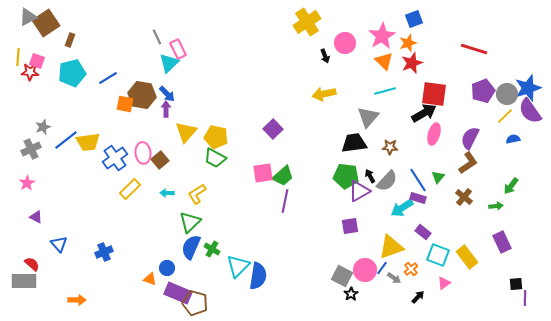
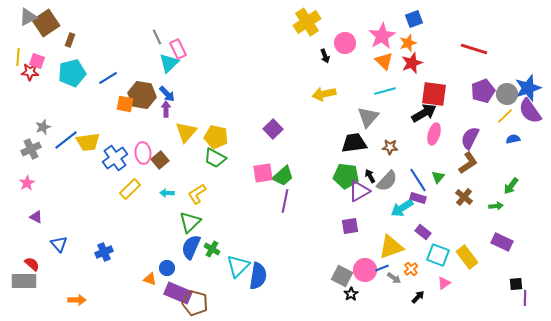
purple rectangle at (502, 242): rotated 40 degrees counterclockwise
blue line at (382, 268): rotated 32 degrees clockwise
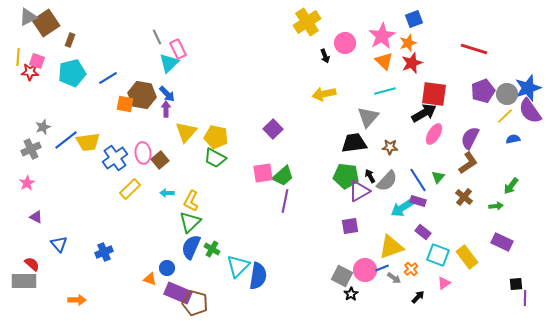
pink ellipse at (434, 134): rotated 15 degrees clockwise
yellow L-shape at (197, 194): moved 6 px left, 7 px down; rotated 30 degrees counterclockwise
purple rectangle at (418, 198): moved 3 px down
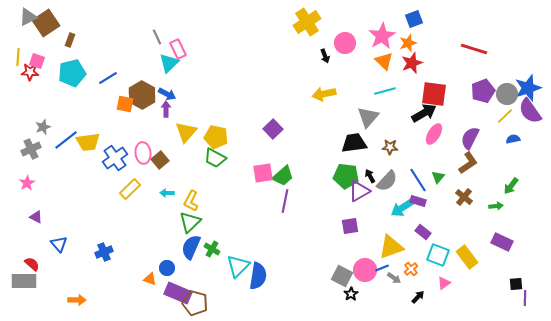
blue arrow at (167, 94): rotated 18 degrees counterclockwise
brown hexagon at (142, 95): rotated 20 degrees clockwise
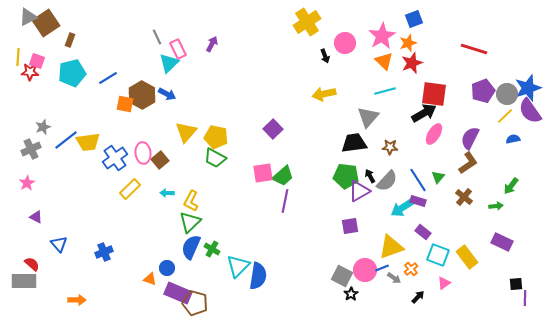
purple arrow at (166, 109): moved 46 px right, 65 px up; rotated 28 degrees clockwise
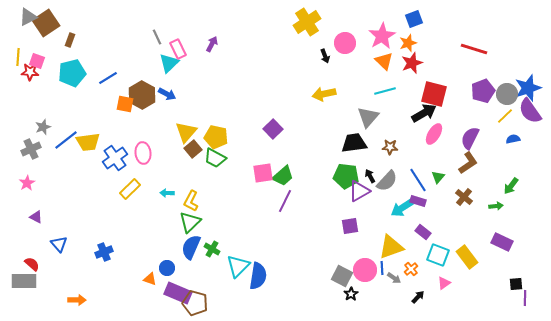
red square at (434, 94): rotated 8 degrees clockwise
brown square at (160, 160): moved 33 px right, 11 px up
purple line at (285, 201): rotated 15 degrees clockwise
blue line at (382, 268): rotated 72 degrees counterclockwise
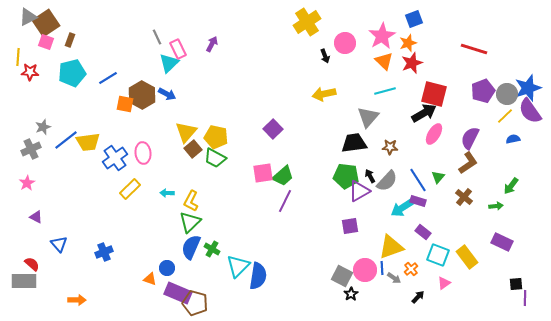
pink square at (37, 61): moved 9 px right, 19 px up
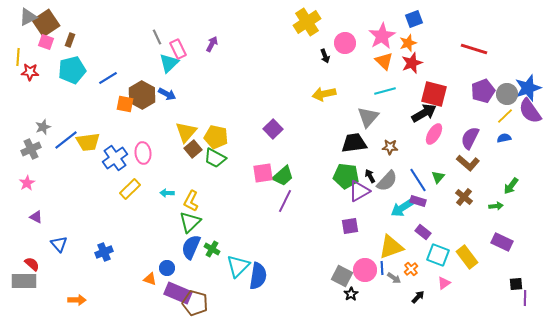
cyan pentagon at (72, 73): moved 3 px up
blue semicircle at (513, 139): moved 9 px left, 1 px up
brown L-shape at (468, 163): rotated 75 degrees clockwise
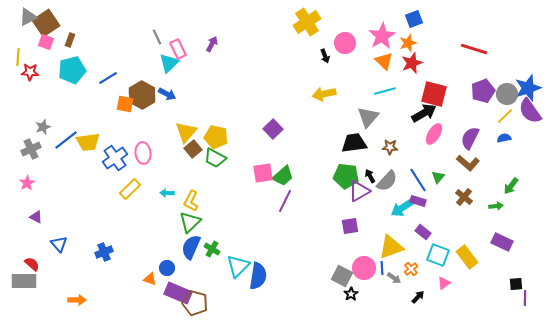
pink circle at (365, 270): moved 1 px left, 2 px up
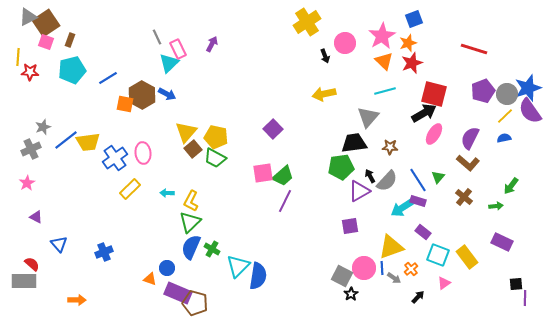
green pentagon at (346, 176): moved 5 px left, 9 px up; rotated 15 degrees counterclockwise
